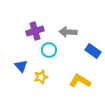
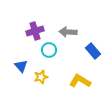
blue rectangle: rotated 14 degrees clockwise
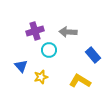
blue rectangle: moved 4 px down
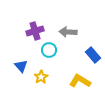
yellow star: rotated 16 degrees counterclockwise
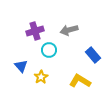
gray arrow: moved 1 px right, 2 px up; rotated 18 degrees counterclockwise
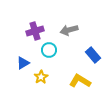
blue triangle: moved 2 px right, 3 px up; rotated 40 degrees clockwise
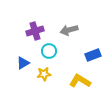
cyan circle: moved 1 px down
blue rectangle: rotated 70 degrees counterclockwise
yellow star: moved 3 px right, 3 px up; rotated 24 degrees clockwise
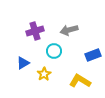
cyan circle: moved 5 px right
yellow star: rotated 24 degrees counterclockwise
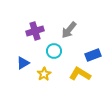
gray arrow: rotated 36 degrees counterclockwise
yellow L-shape: moved 7 px up
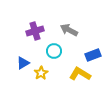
gray arrow: rotated 78 degrees clockwise
yellow star: moved 3 px left, 1 px up
